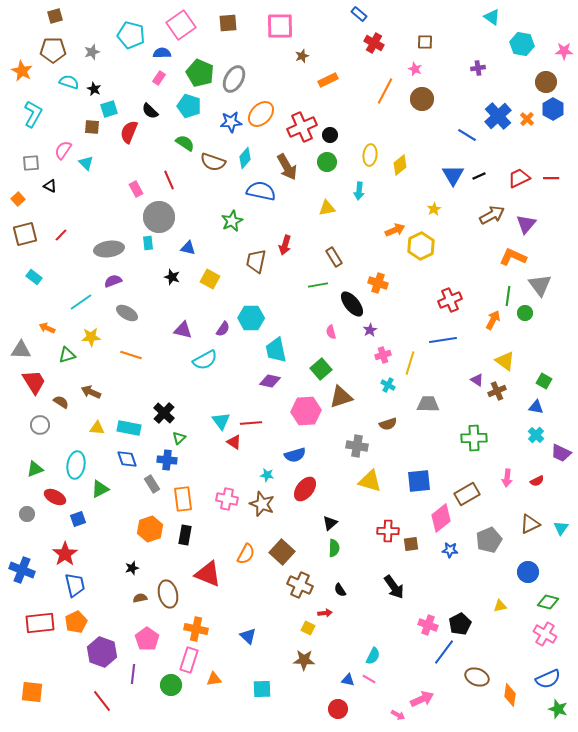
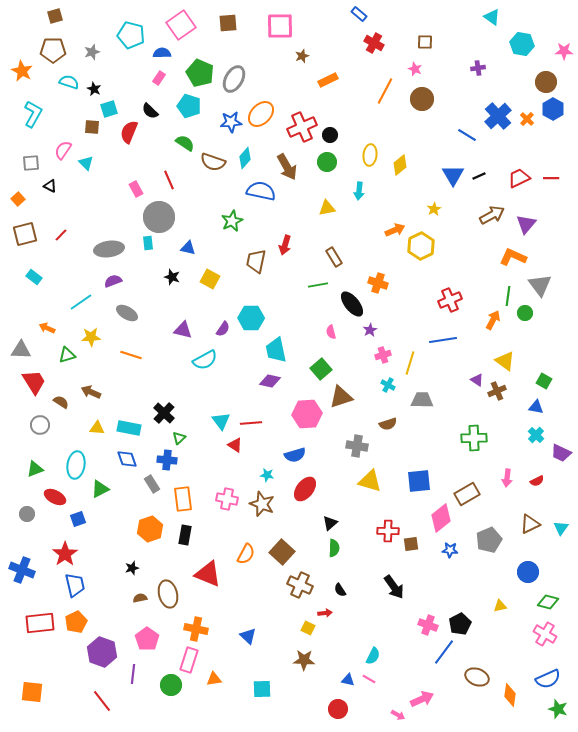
gray trapezoid at (428, 404): moved 6 px left, 4 px up
pink hexagon at (306, 411): moved 1 px right, 3 px down
red triangle at (234, 442): moved 1 px right, 3 px down
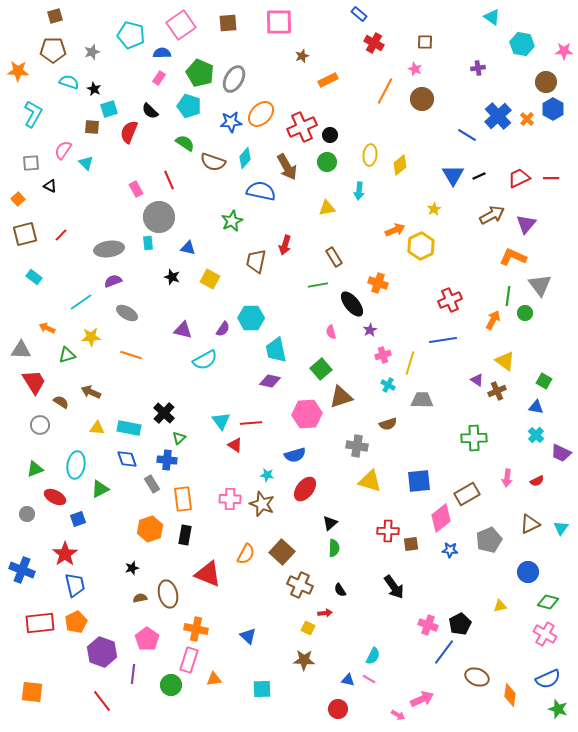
pink square at (280, 26): moved 1 px left, 4 px up
orange star at (22, 71): moved 4 px left; rotated 25 degrees counterclockwise
pink cross at (227, 499): moved 3 px right; rotated 10 degrees counterclockwise
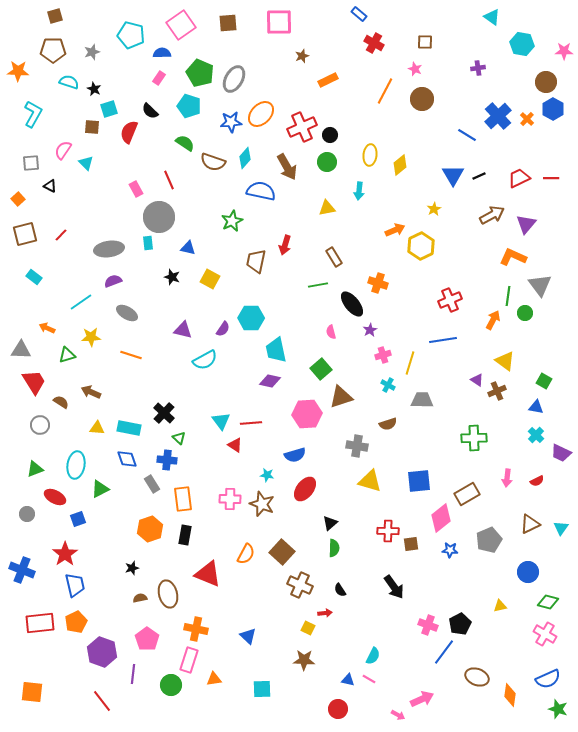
green triangle at (179, 438): rotated 32 degrees counterclockwise
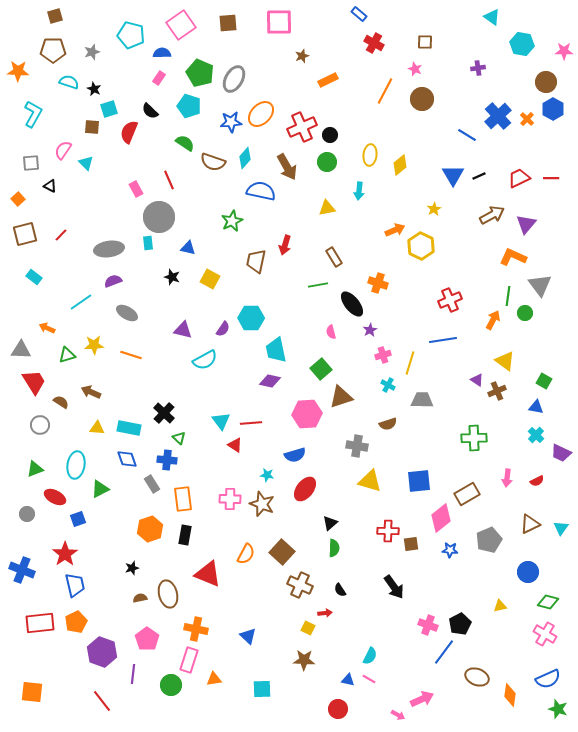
yellow hexagon at (421, 246): rotated 8 degrees counterclockwise
yellow star at (91, 337): moved 3 px right, 8 px down
cyan semicircle at (373, 656): moved 3 px left
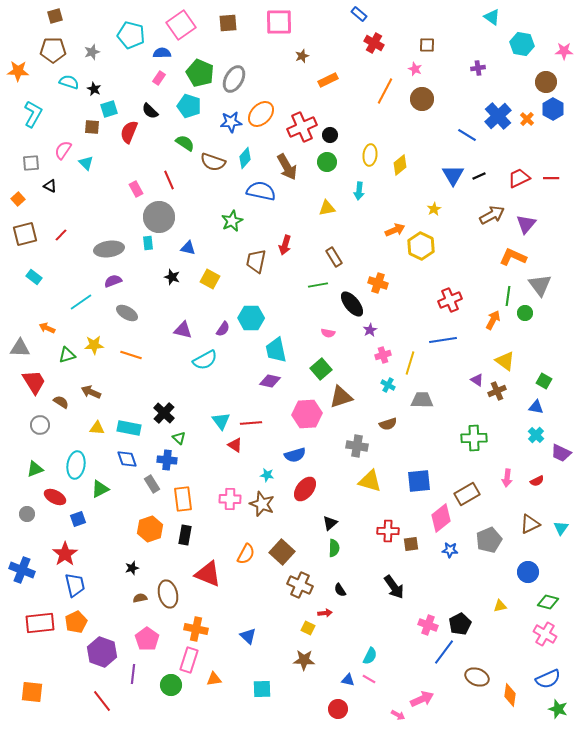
brown square at (425, 42): moved 2 px right, 3 px down
pink semicircle at (331, 332): moved 3 px left, 1 px down; rotated 64 degrees counterclockwise
gray triangle at (21, 350): moved 1 px left, 2 px up
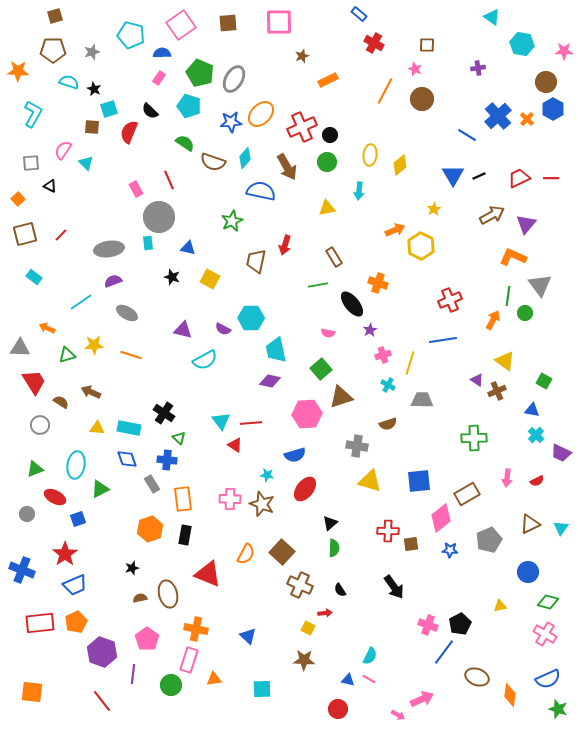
purple semicircle at (223, 329): rotated 84 degrees clockwise
blue triangle at (536, 407): moved 4 px left, 3 px down
black cross at (164, 413): rotated 10 degrees counterclockwise
blue trapezoid at (75, 585): rotated 80 degrees clockwise
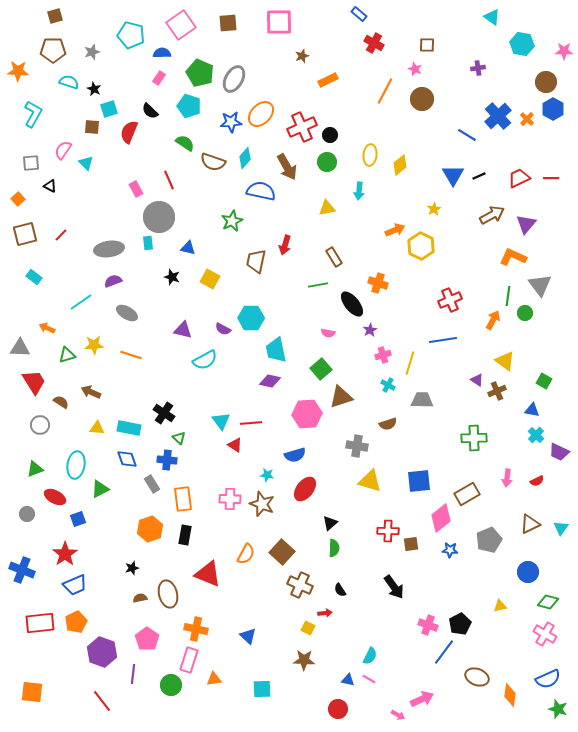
purple trapezoid at (561, 453): moved 2 px left, 1 px up
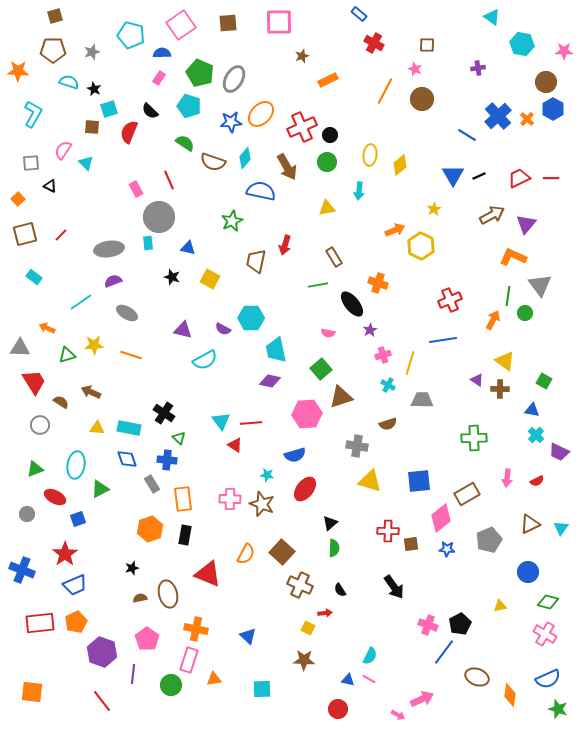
brown cross at (497, 391): moved 3 px right, 2 px up; rotated 24 degrees clockwise
blue star at (450, 550): moved 3 px left, 1 px up
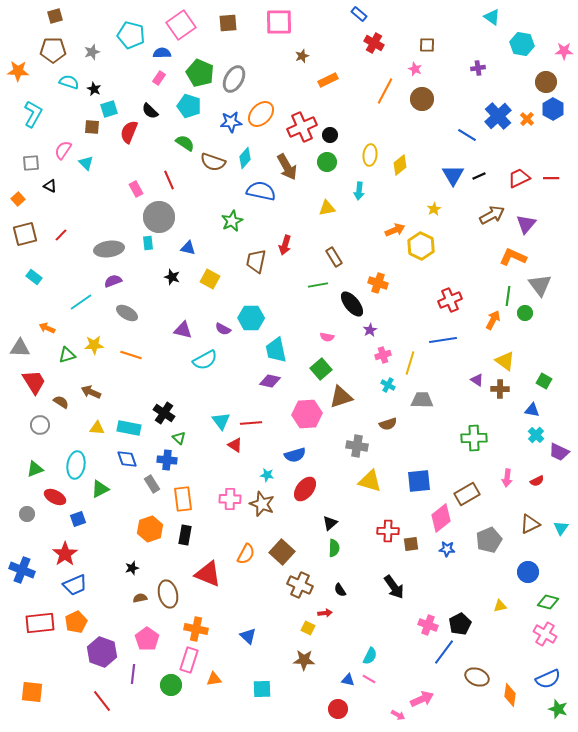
pink semicircle at (328, 333): moved 1 px left, 4 px down
